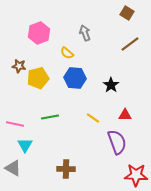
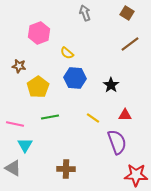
gray arrow: moved 20 px up
yellow pentagon: moved 9 px down; rotated 20 degrees counterclockwise
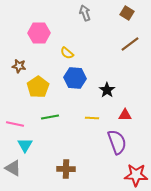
pink hexagon: rotated 20 degrees clockwise
black star: moved 4 px left, 5 px down
yellow line: moved 1 px left; rotated 32 degrees counterclockwise
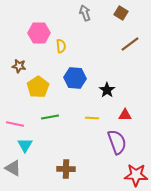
brown square: moved 6 px left
yellow semicircle: moved 6 px left, 7 px up; rotated 136 degrees counterclockwise
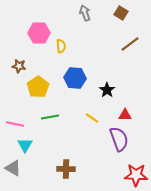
yellow line: rotated 32 degrees clockwise
purple semicircle: moved 2 px right, 3 px up
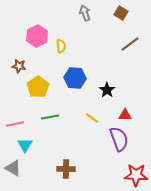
pink hexagon: moved 2 px left, 3 px down; rotated 25 degrees counterclockwise
pink line: rotated 24 degrees counterclockwise
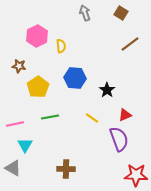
red triangle: rotated 24 degrees counterclockwise
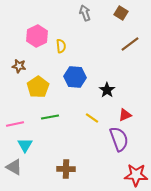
blue hexagon: moved 1 px up
gray triangle: moved 1 px right, 1 px up
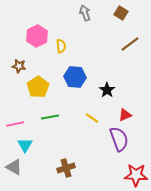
brown cross: moved 1 px up; rotated 18 degrees counterclockwise
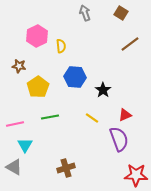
black star: moved 4 px left
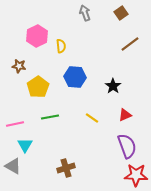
brown square: rotated 24 degrees clockwise
black star: moved 10 px right, 4 px up
purple semicircle: moved 8 px right, 7 px down
gray triangle: moved 1 px left, 1 px up
